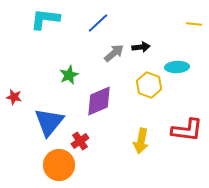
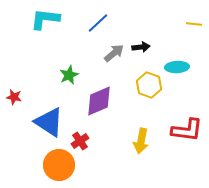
blue triangle: rotated 36 degrees counterclockwise
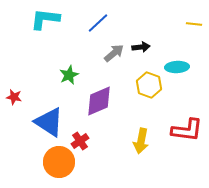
orange circle: moved 3 px up
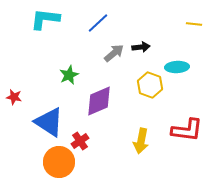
yellow hexagon: moved 1 px right
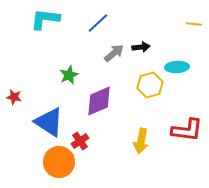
yellow hexagon: rotated 25 degrees clockwise
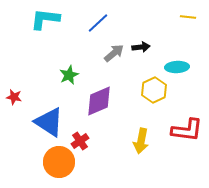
yellow line: moved 6 px left, 7 px up
yellow hexagon: moved 4 px right, 5 px down; rotated 10 degrees counterclockwise
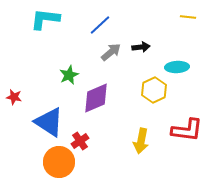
blue line: moved 2 px right, 2 px down
gray arrow: moved 3 px left, 1 px up
purple diamond: moved 3 px left, 3 px up
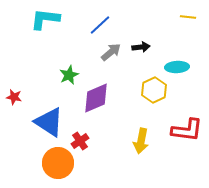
orange circle: moved 1 px left, 1 px down
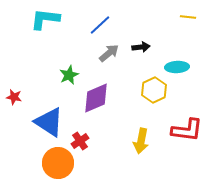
gray arrow: moved 2 px left, 1 px down
